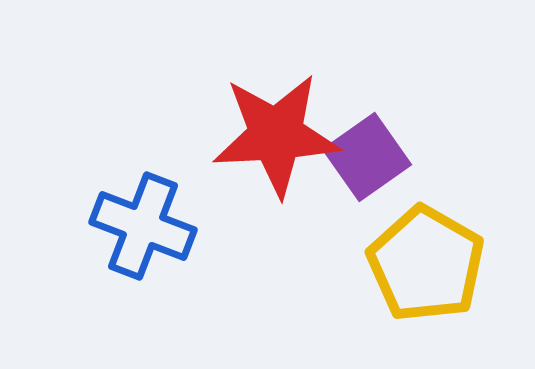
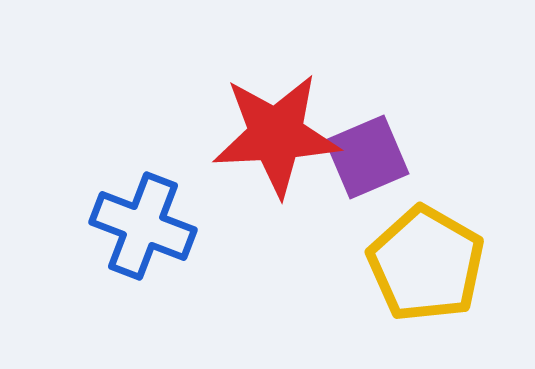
purple square: rotated 12 degrees clockwise
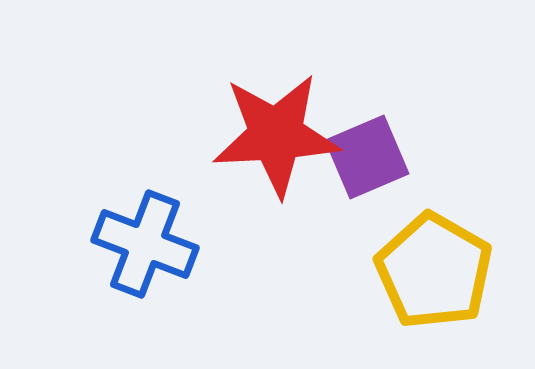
blue cross: moved 2 px right, 18 px down
yellow pentagon: moved 8 px right, 7 px down
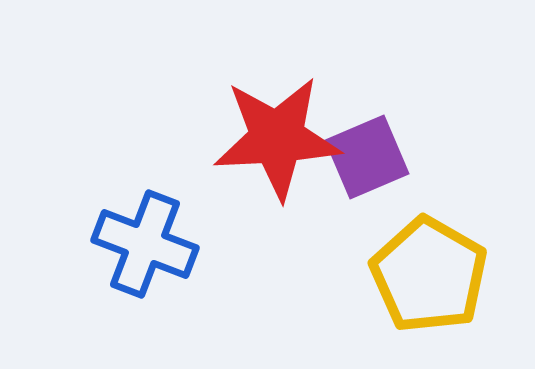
red star: moved 1 px right, 3 px down
yellow pentagon: moved 5 px left, 4 px down
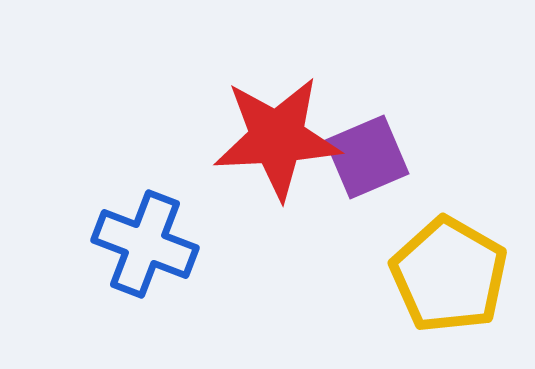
yellow pentagon: moved 20 px right
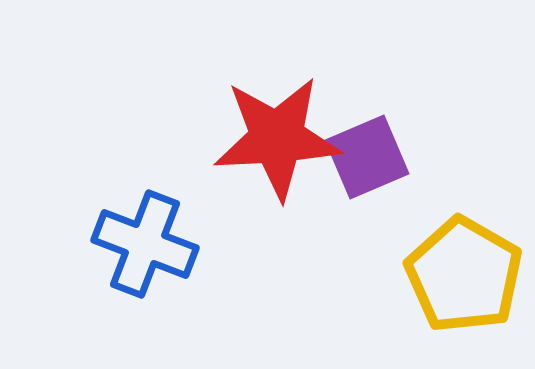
yellow pentagon: moved 15 px right
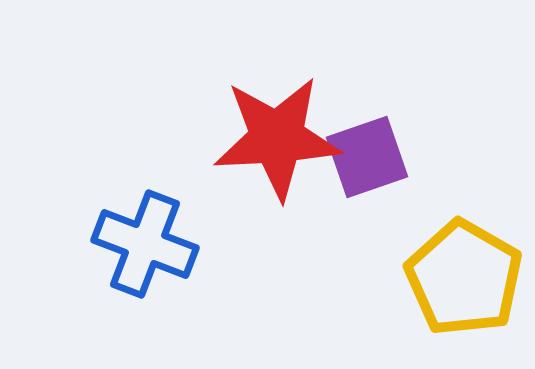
purple square: rotated 4 degrees clockwise
yellow pentagon: moved 3 px down
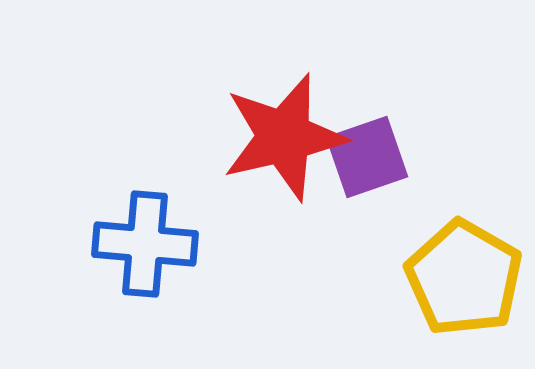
red star: moved 7 px right, 1 px up; rotated 10 degrees counterclockwise
blue cross: rotated 16 degrees counterclockwise
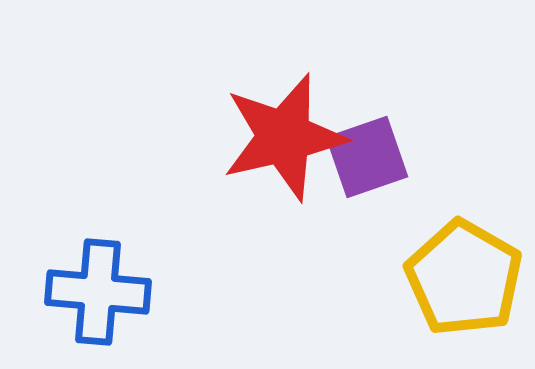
blue cross: moved 47 px left, 48 px down
